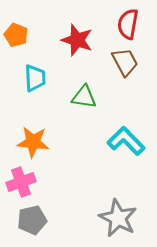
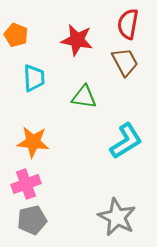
red star: rotated 8 degrees counterclockwise
cyan trapezoid: moved 1 px left
cyan L-shape: rotated 102 degrees clockwise
pink cross: moved 5 px right, 2 px down
gray star: moved 1 px left, 1 px up
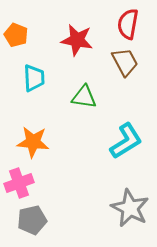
pink cross: moved 7 px left, 1 px up
gray star: moved 13 px right, 9 px up
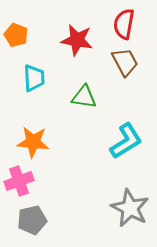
red semicircle: moved 4 px left
pink cross: moved 2 px up
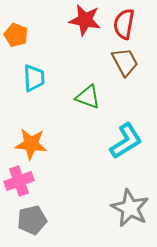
red star: moved 8 px right, 20 px up
green triangle: moved 4 px right; rotated 12 degrees clockwise
orange star: moved 2 px left, 2 px down
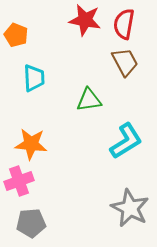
green triangle: moved 1 px right, 3 px down; rotated 28 degrees counterclockwise
gray pentagon: moved 1 px left, 3 px down; rotated 8 degrees clockwise
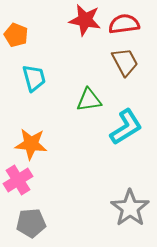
red semicircle: rotated 72 degrees clockwise
cyan trapezoid: rotated 12 degrees counterclockwise
cyan L-shape: moved 14 px up
pink cross: moved 1 px left, 1 px up; rotated 12 degrees counterclockwise
gray star: rotated 9 degrees clockwise
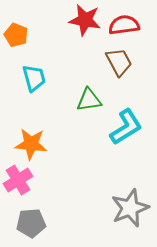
red semicircle: moved 1 px down
brown trapezoid: moved 6 px left
gray star: rotated 15 degrees clockwise
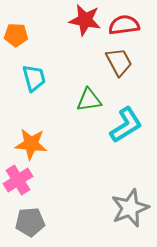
orange pentagon: rotated 20 degrees counterclockwise
cyan L-shape: moved 2 px up
gray pentagon: moved 1 px left, 1 px up
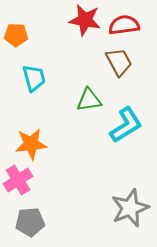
orange star: rotated 12 degrees counterclockwise
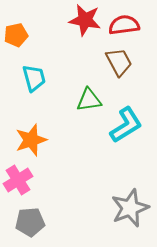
orange pentagon: rotated 15 degrees counterclockwise
orange star: moved 4 px up; rotated 12 degrees counterclockwise
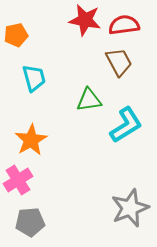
orange star: rotated 12 degrees counterclockwise
